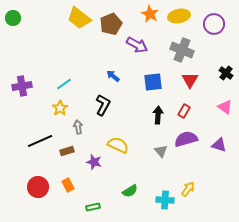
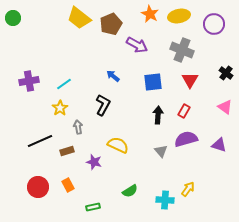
purple cross: moved 7 px right, 5 px up
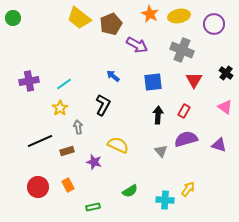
red triangle: moved 4 px right
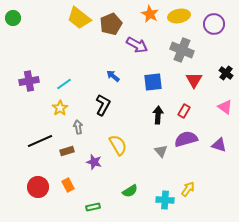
yellow semicircle: rotated 35 degrees clockwise
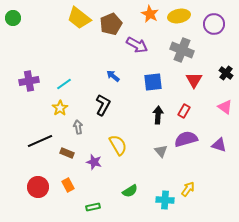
brown rectangle: moved 2 px down; rotated 40 degrees clockwise
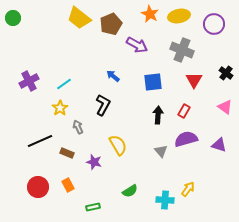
purple cross: rotated 18 degrees counterclockwise
gray arrow: rotated 16 degrees counterclockwise
